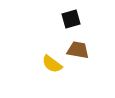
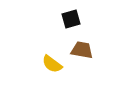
brown trapezoid: moved 4 px right
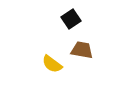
black square: rotated 18 degrees counterclockwise
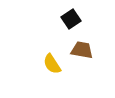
yellow semicircle: rotated 20 degrees clockwise
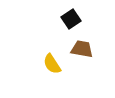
brown trapezoid: moved 1 px up
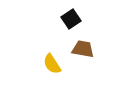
brown trapezoid: moved 1 px right
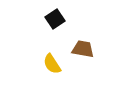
black square: moved 16 px left
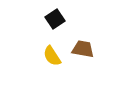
yellow semicircle: moved 8 px up
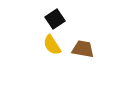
yellow semicircle: moved 11 px up
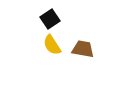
black square: moved 5 px left
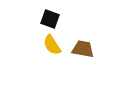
black square: rotated 36 degrees counterclockwise
